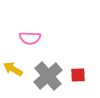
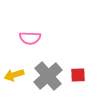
yellow arrow: moved 1 px right, 6 px down; rotated 48 degrees counterclockwise
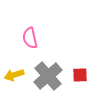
pink semicircle: rotated 75 degrees clockwise
red square: moved 2 px right
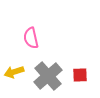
pink semicircle: moved 1 px right
yellow arrow: moved 3 px up
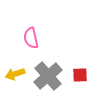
yellow arrow: moved 1 px right, 2 px down
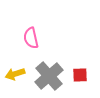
gray cross: moved 1 px right
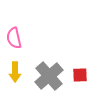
pink semicircle: moved 17 px left
yellow arrow: moved 2 px up; rotated 72 degrees counterclockwise
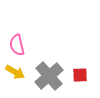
pink semicircle: moved 3 px right, 7 px down
yellow arrow: rotated 60 degrees counterclockwise
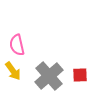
yellow arrow: moved 2 px left, 1 px up; rotated 24 degrees clockwise
